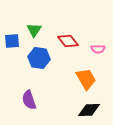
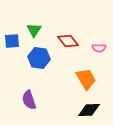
pink semicircle: moved 1 px right, 1 px up
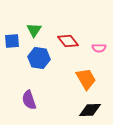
black diamond: moved 1 px right
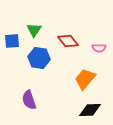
orange trapezoid: moved 1 px left; rotated 110 degrees counterclockwise
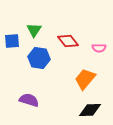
purple semicircle: rotated 126 degrees clockwise
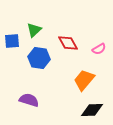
green triangle: rotated 14 degrees clockwise
red diamond: moved 2 px down; rotated 10 degrees clockwise
pink semicircle: moved 1 px down; rotated 32 degrees counterclockwise
orange trapezoid: moved 1 px left, 1 px down
black diamond: moved 2 px right
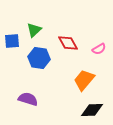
purple semicircle: moved 1 px left, 1 px up
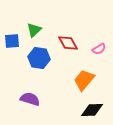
purple semicircle: moved 2 px right
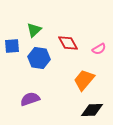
blue square: moved 5 px down
purple semicircle: rotated 36 degrees counterclockwise
